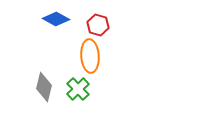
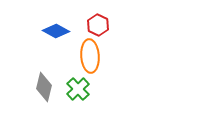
blue diamond: moved 12 px down
red hexagon: rotated 10 degrees clockwise
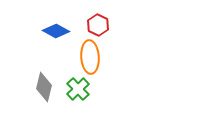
orange ellipse: moved 1 px down
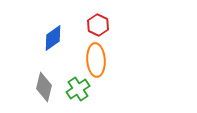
blue diamond: moved 3 px left, 7 px down; rotated 64 degrees counterclockwise
orange ellipse: moved 6 px right, 3 px down
green cross: rotated 10 degrees clockwise
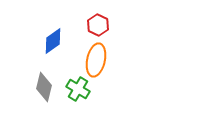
blue diamond: moved 3 px down
orange ellipse: rotated 16 degrees clockwise
green cross: rotated 25 degrees counterclockwise
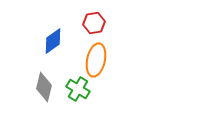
red hexagon: moved 4 px left, 2 px up; rotated 25 degrees clockwise
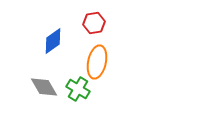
orange ellipse: moved 1 px right, 2 px down
gray diamond: rotated 44 degrees counterclockwise
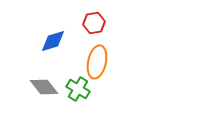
blue diamond: rotated 20 degrees clockwise
gray diamond: rotated 8 degrees counterclockwise
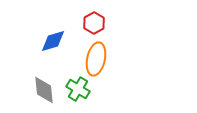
red hexagon: rotated 20 degrees counterclockwise
orange ellipse: moved 1 px left, 3 px up
gray diamond: moved 3 px down; rotated 32 degrees clockwise
